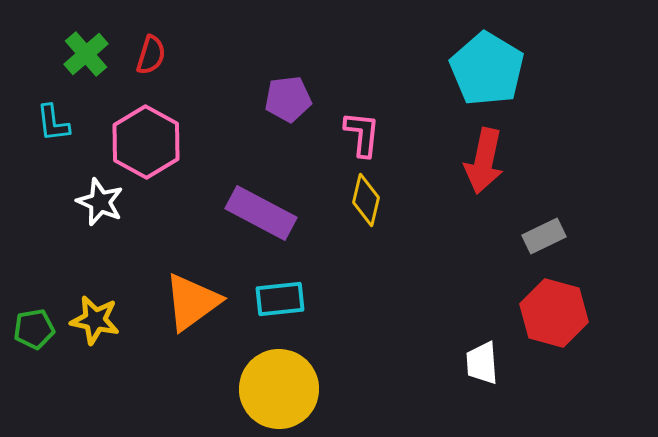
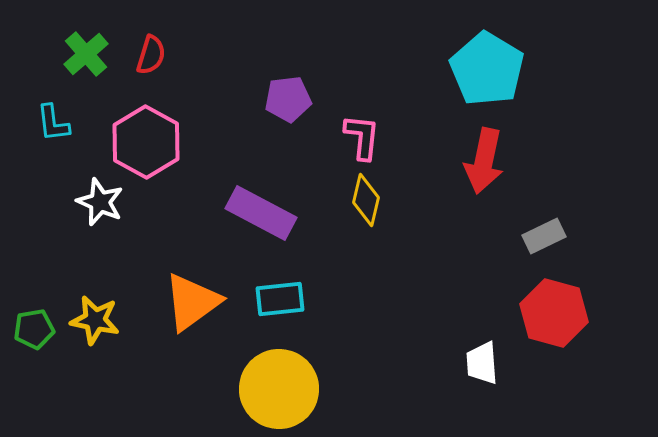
pink L-shape: moved 3 px down
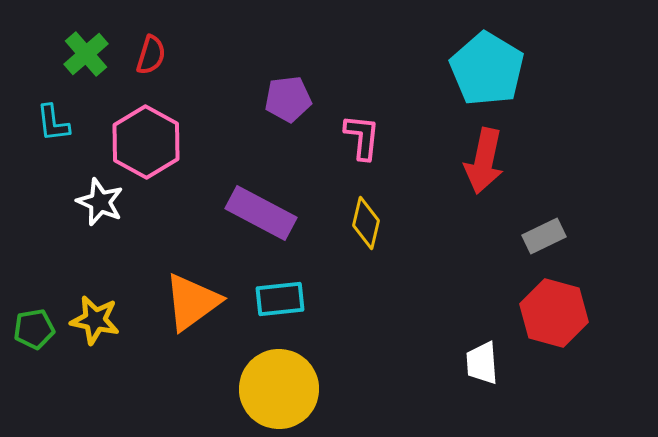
yellow diamond: moved 23 px down
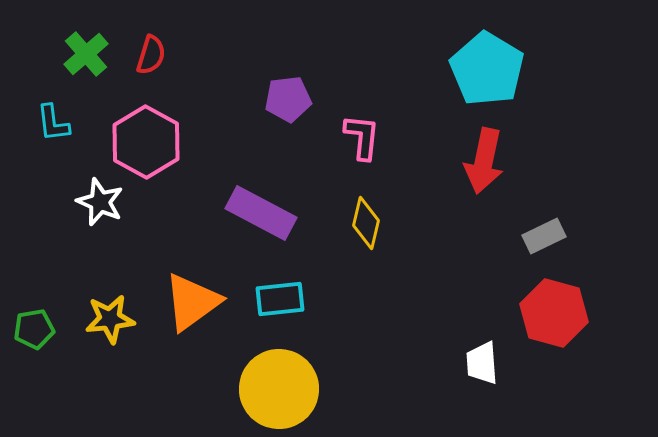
yellow star: moved 15 px right, 1 px up; rotated 18 degrees counterclockwise
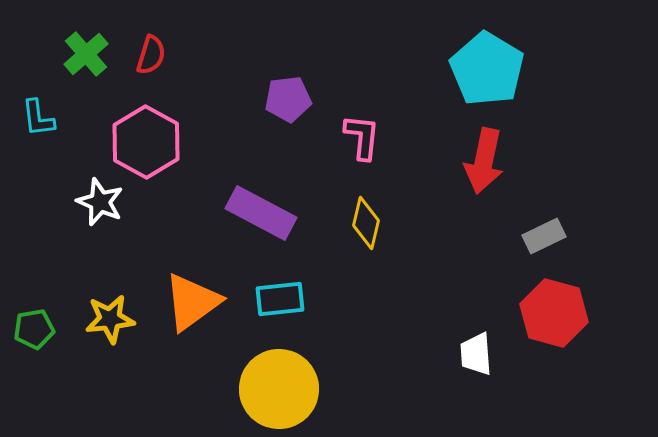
cyan L-shape: moved 15 px left, 5 px up
white trapezoid: moved 6 px left, 9 px up
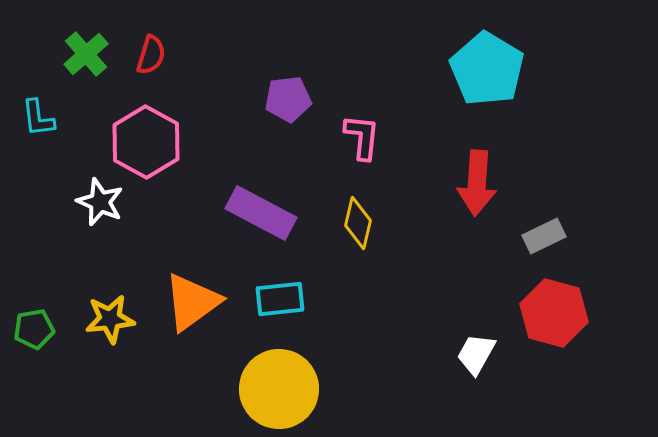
red arrow: moved 7 px left, 22 px down; rotated 8 degrees counterclockwise
yellow diamond: moved 8 px left
white trapezoid: rotated 33 degrees clockwise
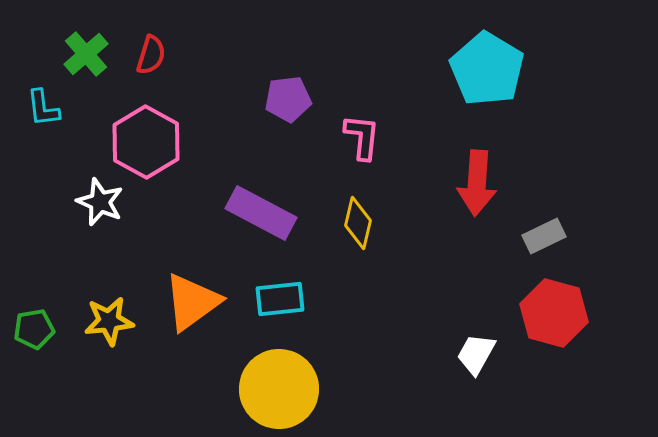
cyan L-shape: moved 5 px right, 10 px up
yellow star: moved 1 px left, 2 px down
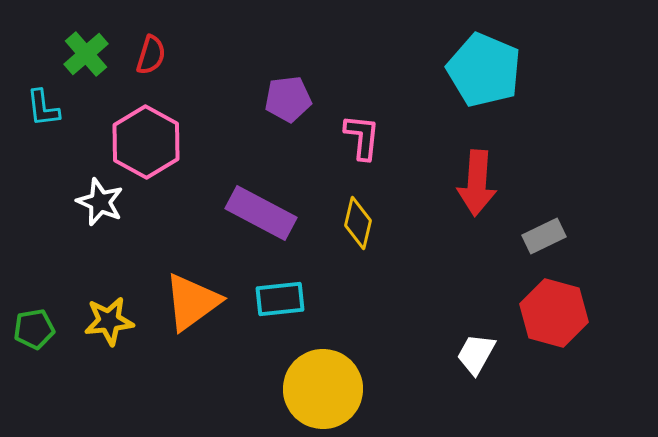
cyan pentagon: moved 3 px left, 1 px down; rotated 8 degrees counterclockwise
yellow circle: moved 44 px right
